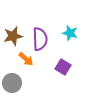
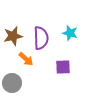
purple semicircle: moved 1 px right, 1 px up
purple square: rotated 35 degrees counterclockwise
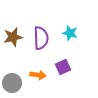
brown star: moved 1 px down
orange arrow: moved 12 px right, 16 px down; rotated 35 degrees counterclockwise
purple square: rotated 21 degrees counterclockwise
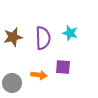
purple semicircle: moved 2 px right
purple square: rotated 28 degrees clockwise
orange arrow: moved 1 px right
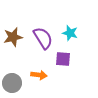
purple semicircle: rotated 30 degrees counterclockwise
purple square: moved 8 px up
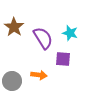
brown star: moved 1 px right, 10 px up; rotated 24 degrees counterclockwise
gray circle: moved 2 px up
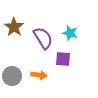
gray circle: moved 5 px up
